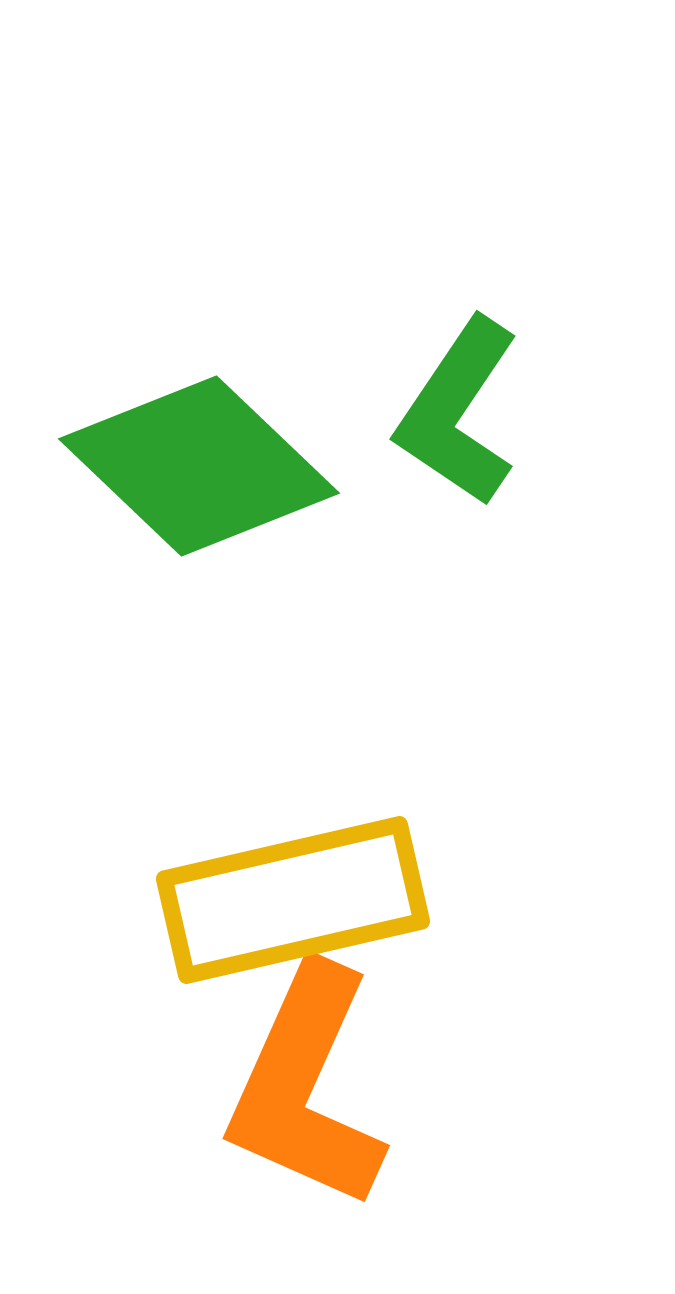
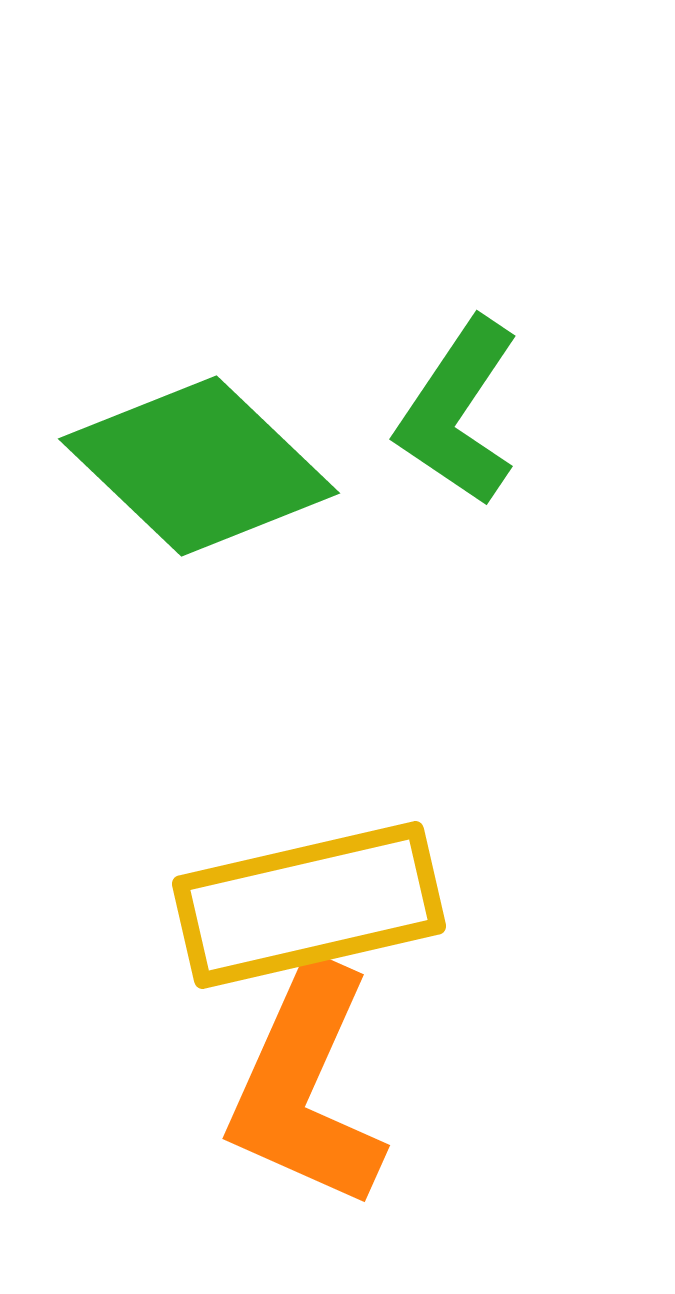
yellow rectangle: moved 16 px right, 5 px down
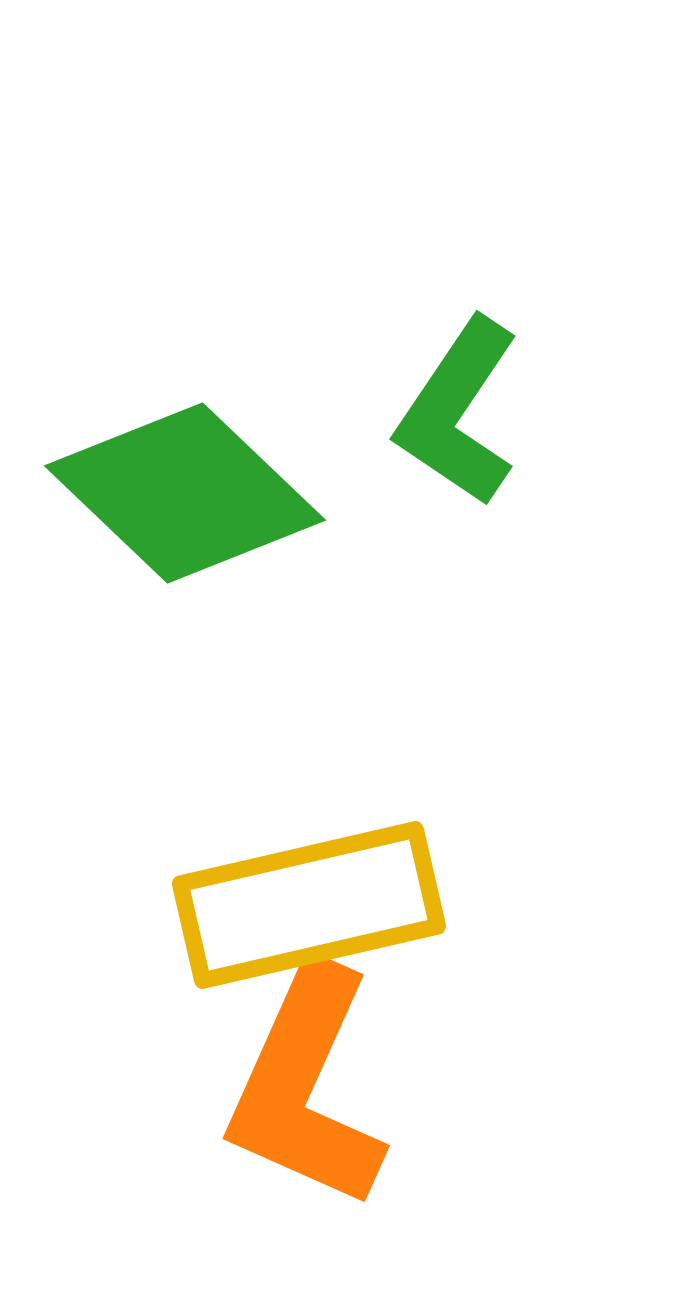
green diamond: moved 14 px left, 27 px down
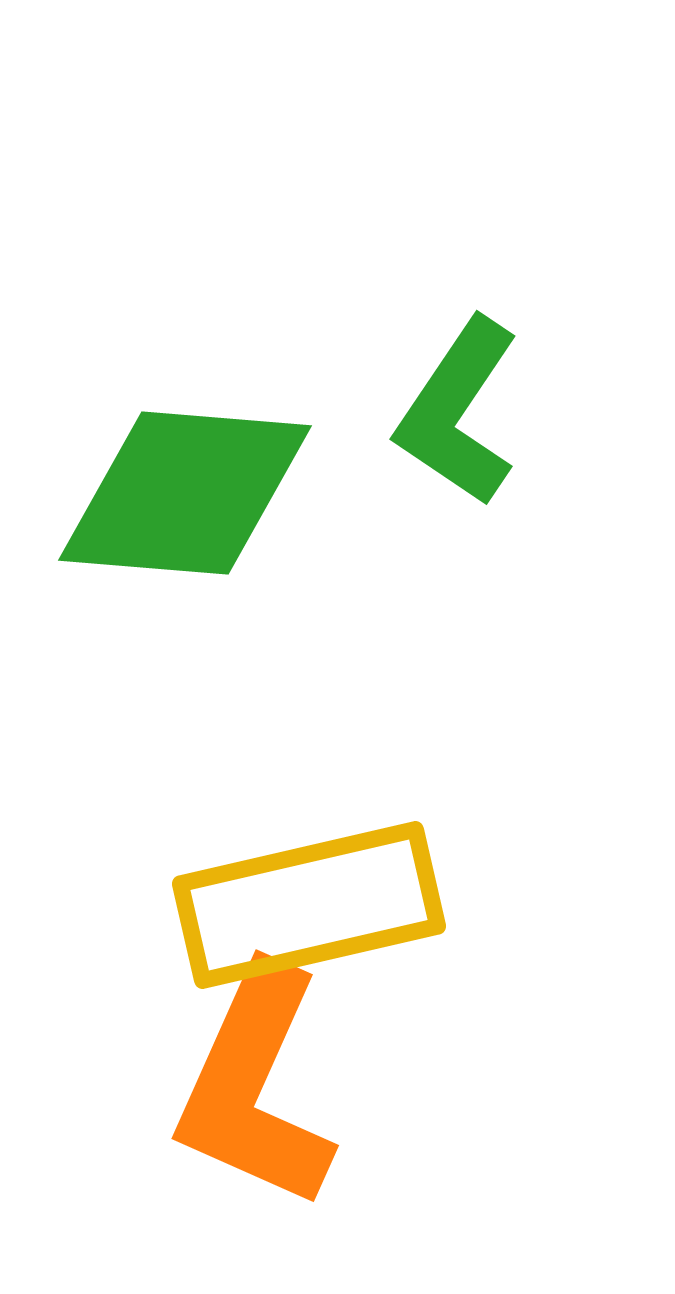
green diamond: rotated 39 degrees counterclockwise
orange L-shape: moved 51 px left
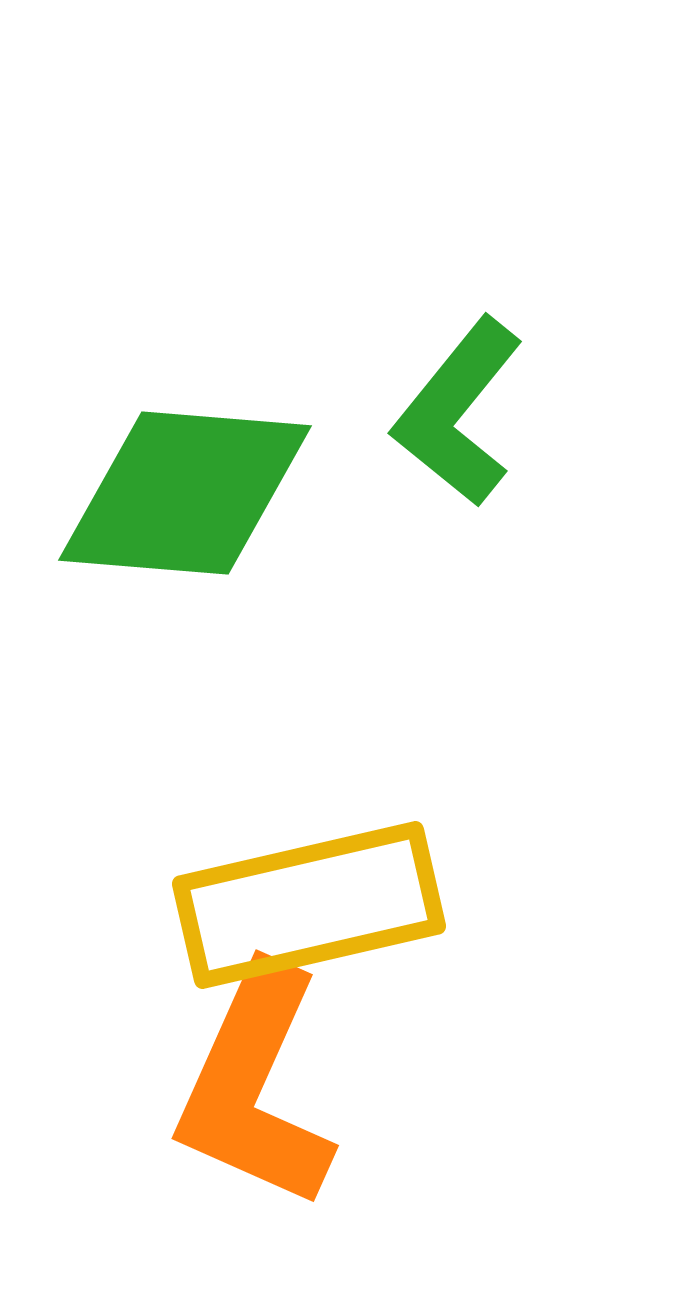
green L-shape: rotated 5 degrees clockwise
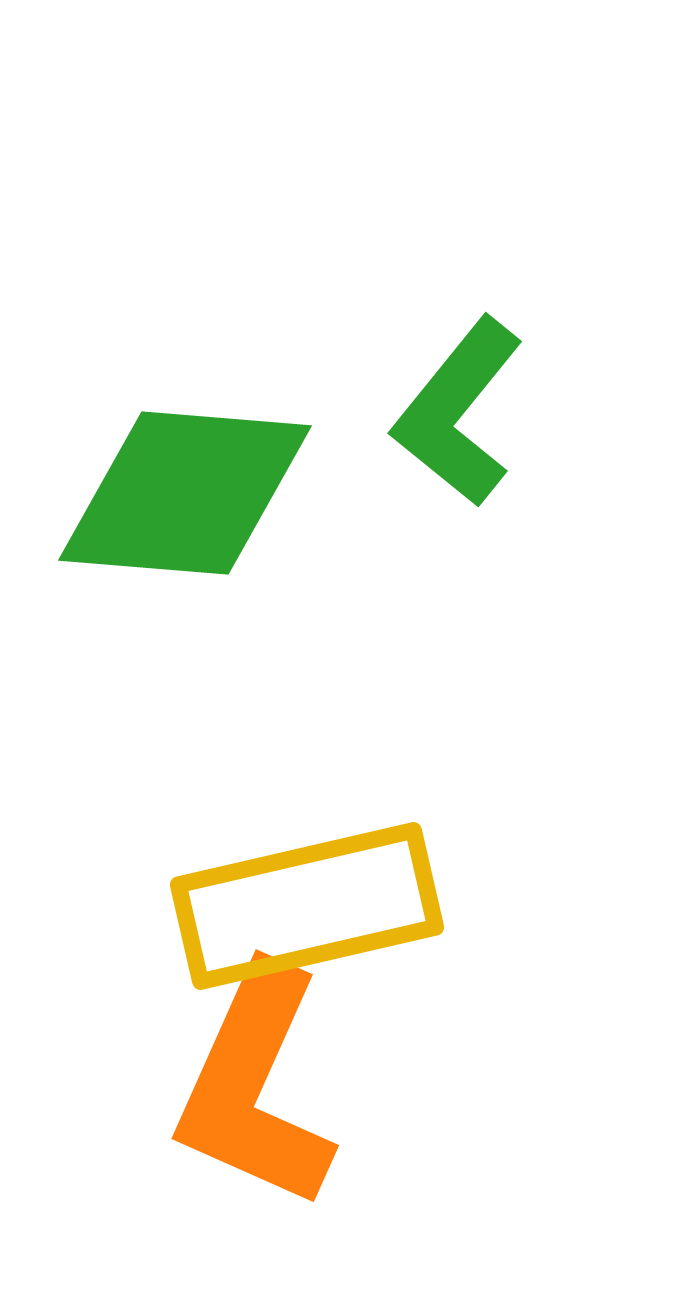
yellow rectangle: moved 2 px left, 1 px down
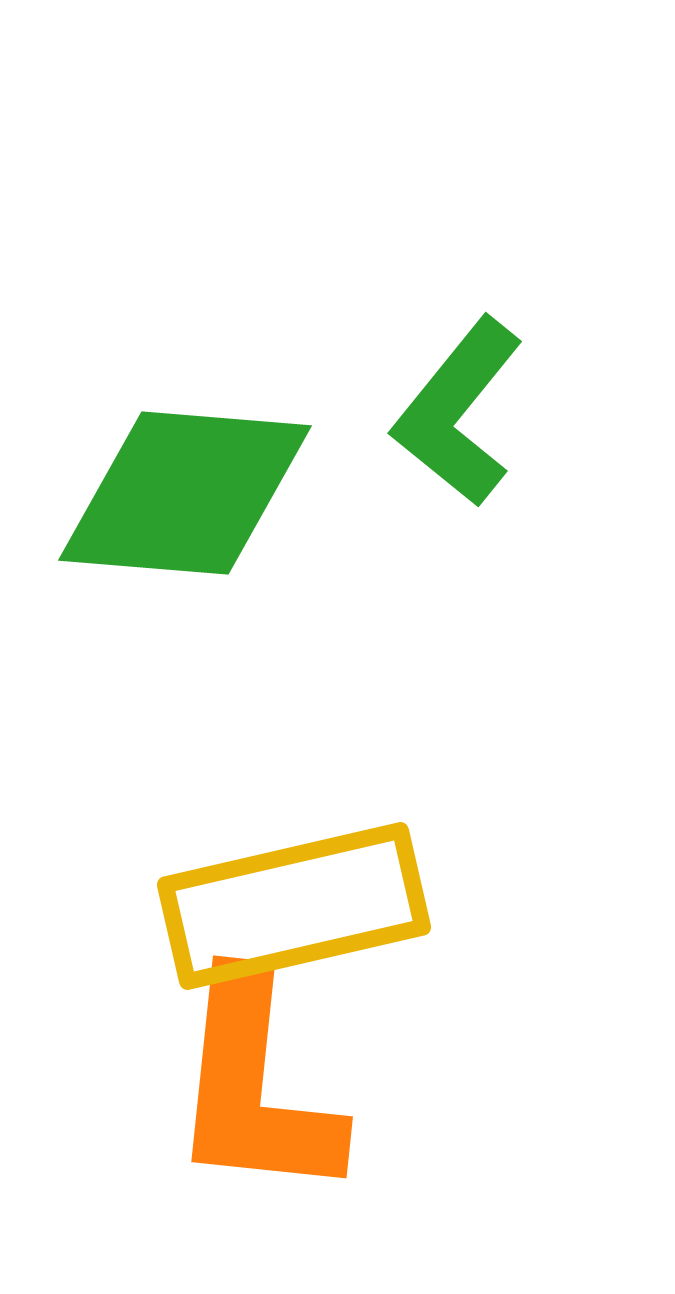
yellow rectangle: moved 13 px left
orange L-shape: rotated 18 degrees counterclockwise
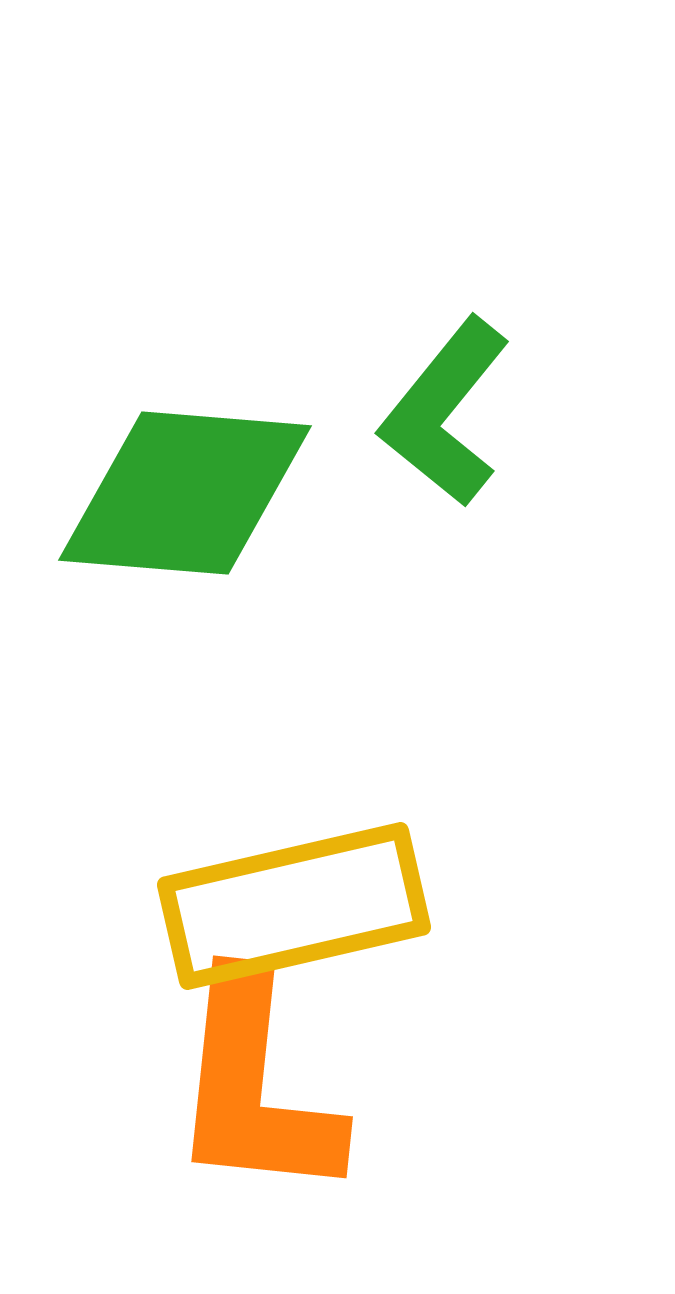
green L-shape: moved 13 px left
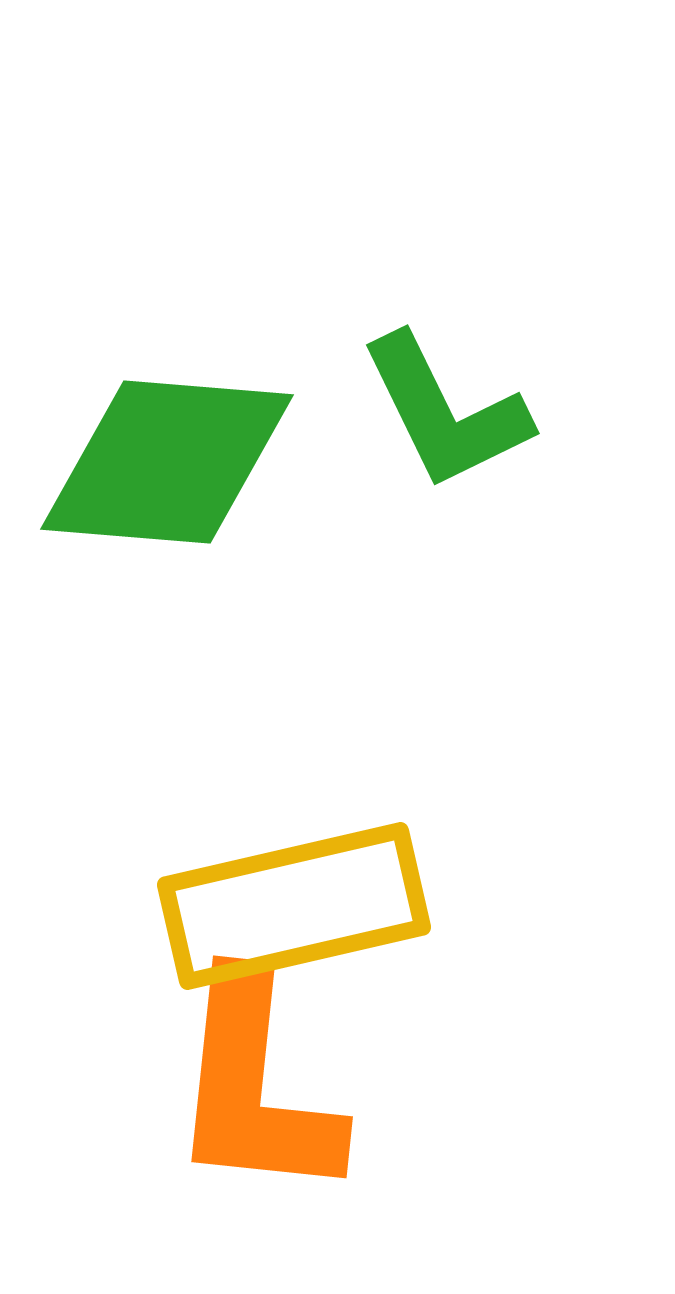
green L-shape: rotated 65 degrees counterclockwise
green diamond: moved 18 px left, 31 px up
